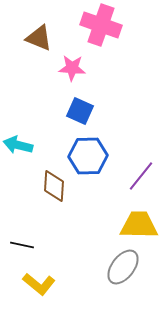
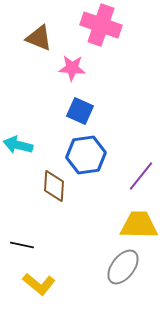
blue hexagon: moved 2 px left, 1 px up; rotated 6 degrees counterclockwise
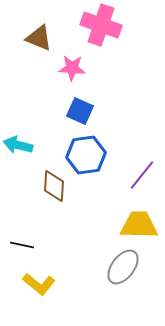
purple line: moved 1 px right, 1 px up
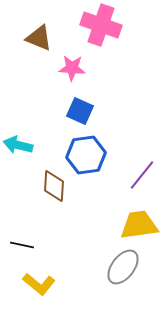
yellow trapezoid: rotated 9 degrees counterclockwise
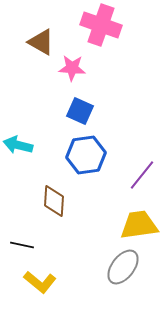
brown triangle: moved 2 px right, 4 px down; rotated 8 degrees clockwise
brown diamond: moved 15 px down
yellow L-shape: moved 1 px right, 2 px up
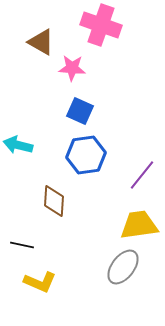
yellow L-shape: rotated 16 degrees counterclockwise
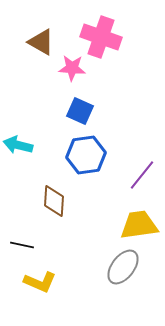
pink cross: moved 12 px down
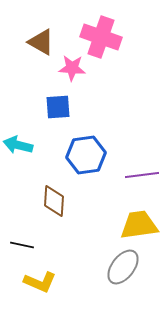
blue square: moved 22 px left, 4 px up; rotated 28 degrees counterclockwise
purple line: rotated 44 degrees clockwise
